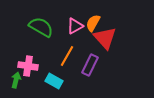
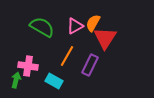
green semicircle: moved 1 px right
red triangle: rotated 15 degrees clockwise
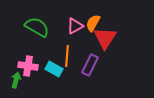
green semicircle: moved 5 px left
orange line: rotated 25 degrees counterclockwise
cyan rectangle: moved 12 px up
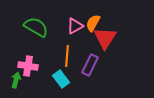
green semicircle: moved 1 px left
cyan rectangle: moved 7 px right, 10 px down; rotated 24 degrees clockwise
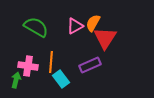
orange line: moved 16 px left, 6 px down
purple rectangle: rotated 40 degrees clockwise
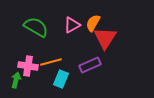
pink triangle: moved 3 px left, 1 px up
orange line: rotated 70 degrees clockwise
cyan rectangle: rotated 60 degrees clockwise
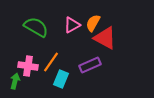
red triangle: rotated 35 degrees counterclockwise
orange line: rotated 40 degrees counterclockwise
green arrow: moved 1 px left, 1 px down
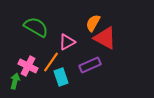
pink triangle: moved 5 px left, 17 px down
pink cross: rotated 18 degrees clockwise
cyan rectangle: moved 2 px up; rotated 42 degrees counterclockwise
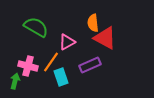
orange semicircle: rotated 36 degrees counterclockwise
pink cross: rotated 12 degrees counterclockwise
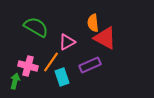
cyan rectangle: moved 1 px right
